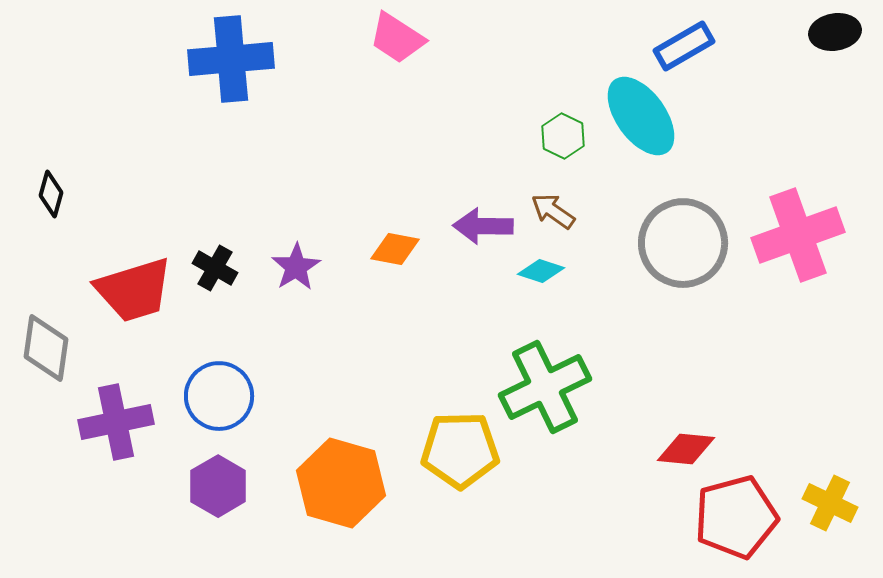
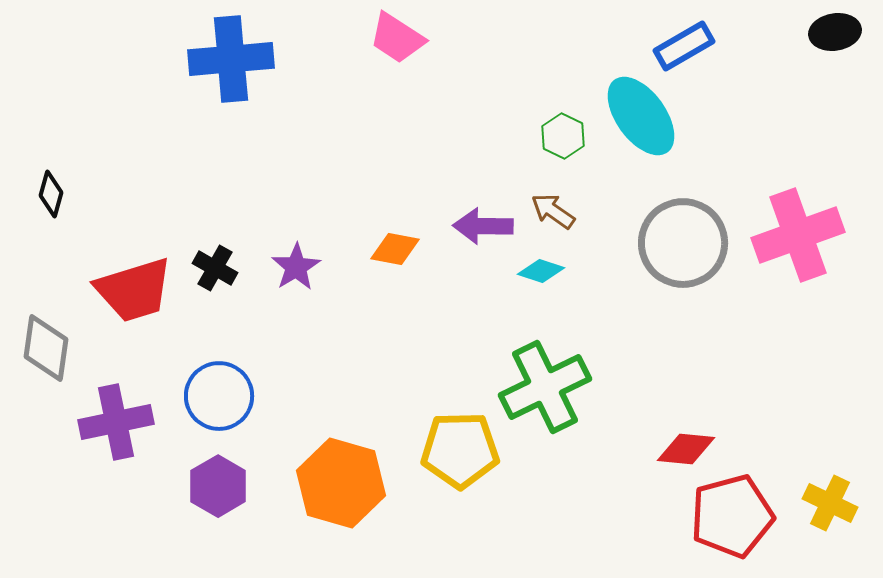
red pentagon: moved 4 px left, 1 px up
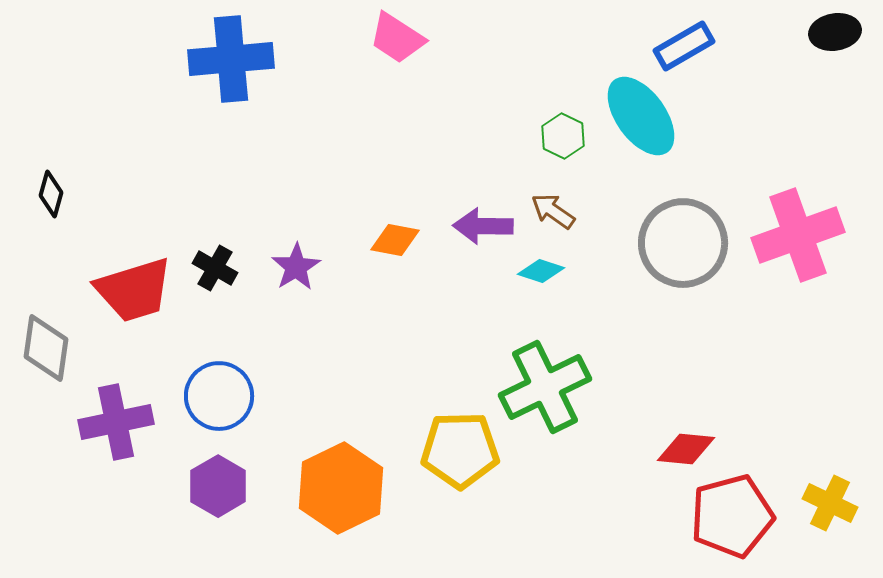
orange diamond: moved 9 px up
orange hexagon: moved 5 px down; rotated 18 degrees clockwise
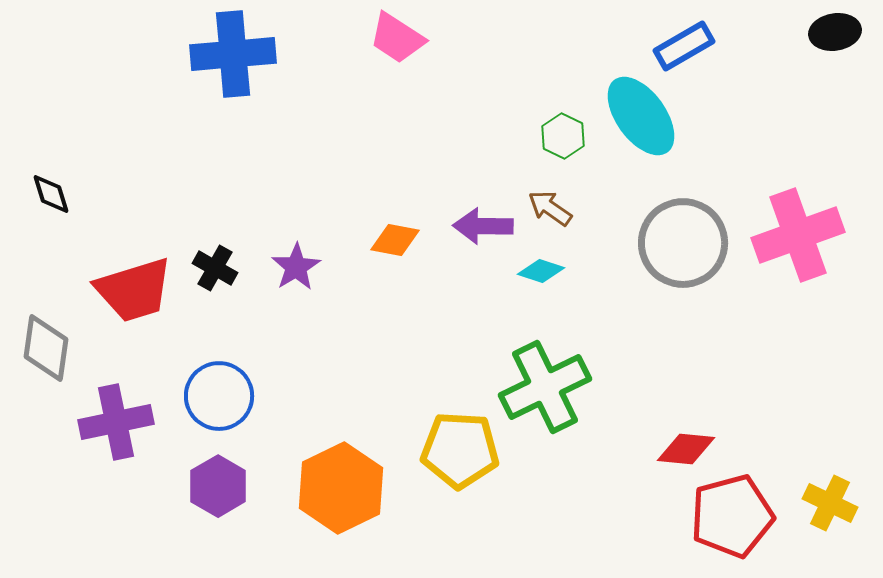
blue cross: moved 2 px right, 5 px up
black diamond: rotated 33 degrees counterclockwise
brown arrow: moved 3 px left, 3 px up
yellow pentagon: rotated 4 degrees clockwise
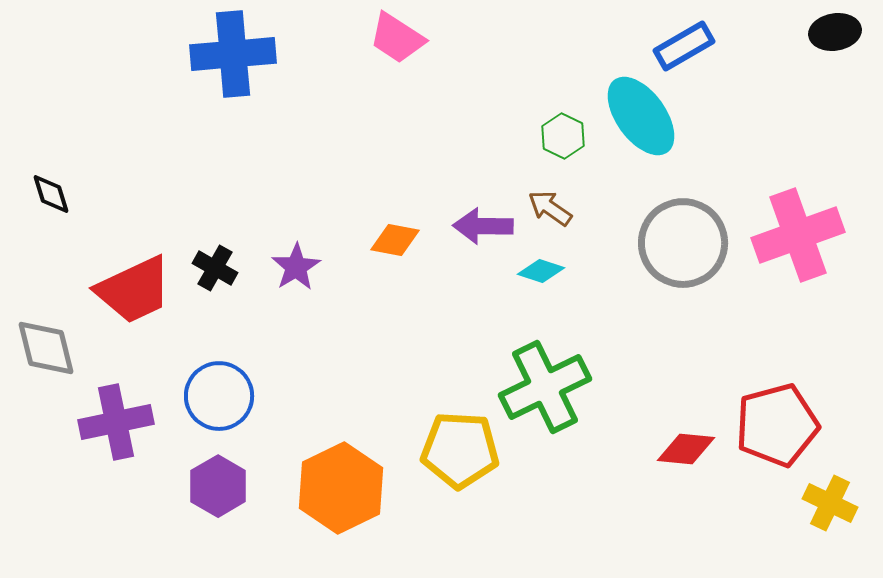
red trapezoid: rotated 8 degrees counterclockwise
gray diamond: rotated 22 degrees counterclockwise
red pentagon: moved 45 px right, 91 px up
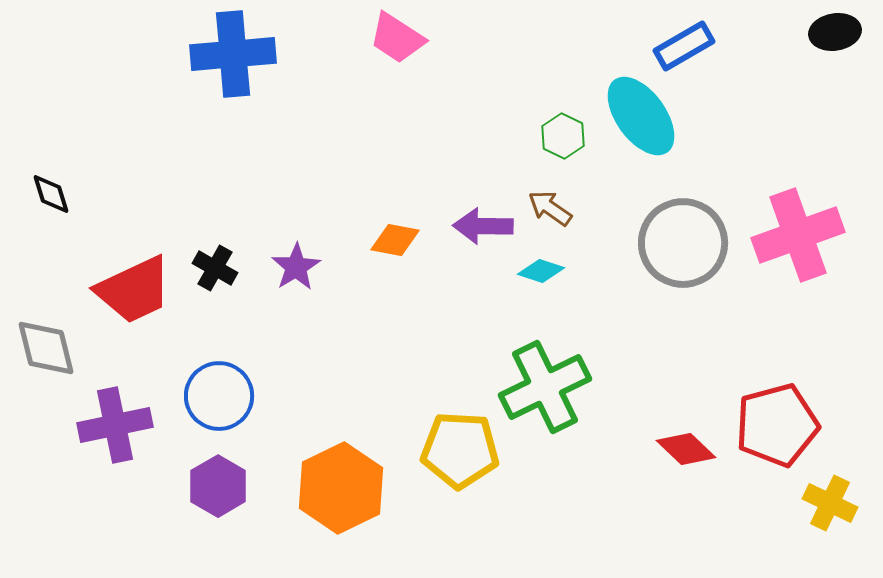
purple cross: moved 1 px left, 3 px down
red diamond: rotated 38 degrees clockwise
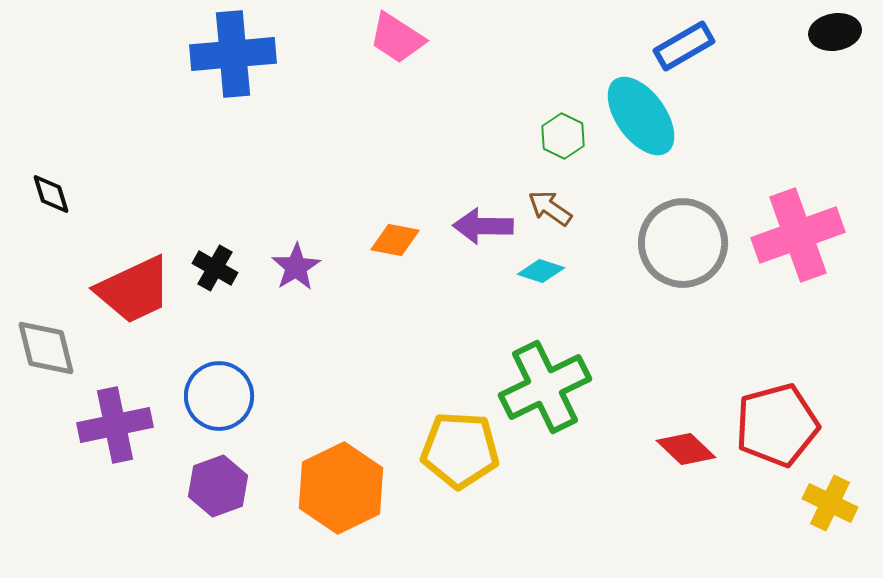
purple hexagon: rotated 10 degrees clockwise
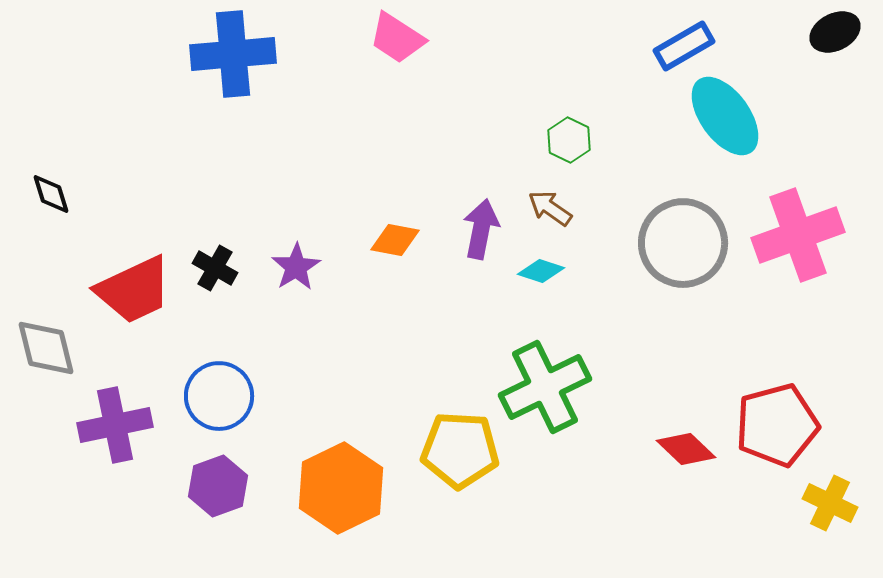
black ellipse: rotated 18 degrees counterclockwise
cyan ellipse: moved 84 px right
green hexagon: moved 6 px right, 4 px down
purple arrow: moved 2 px left, 3 px down; rotated 100 degrees clockwise
